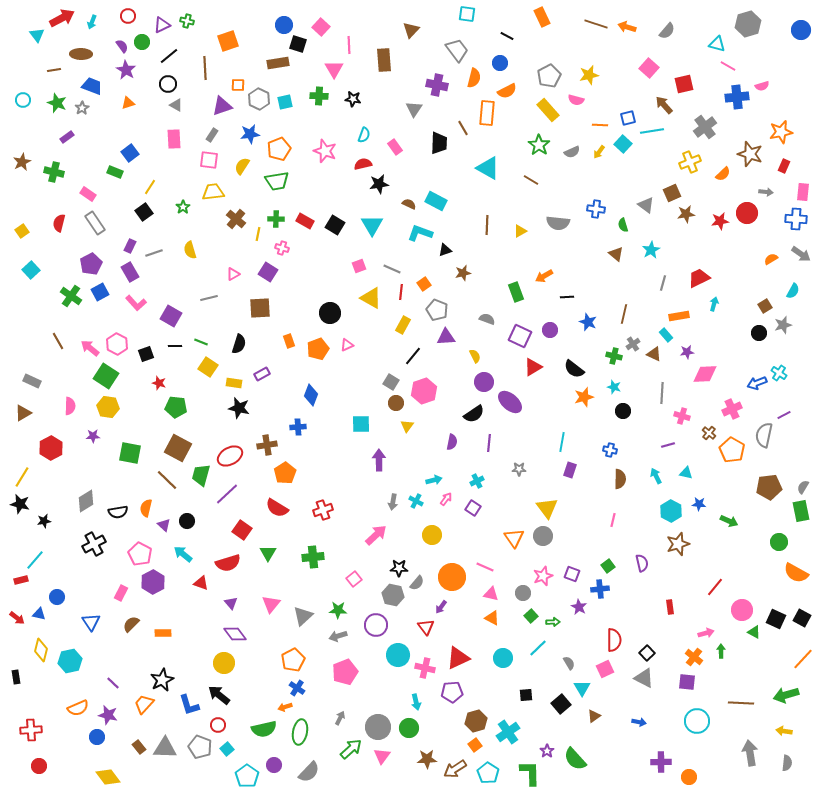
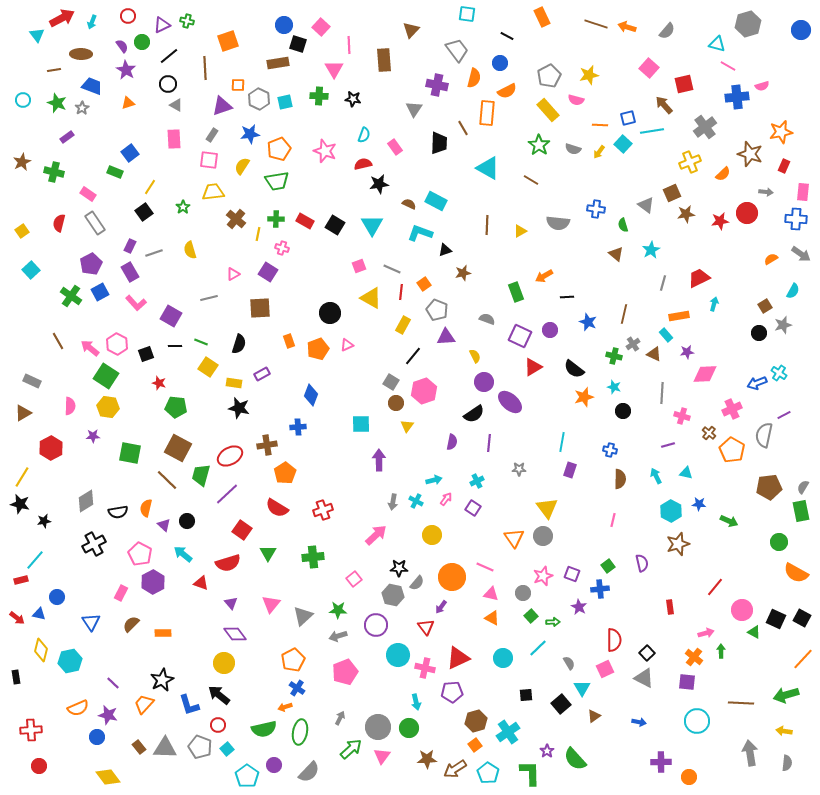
gray semicircle at (572, 152): moved 1 px right, 3 px up; rotated 42 degrees clockwise
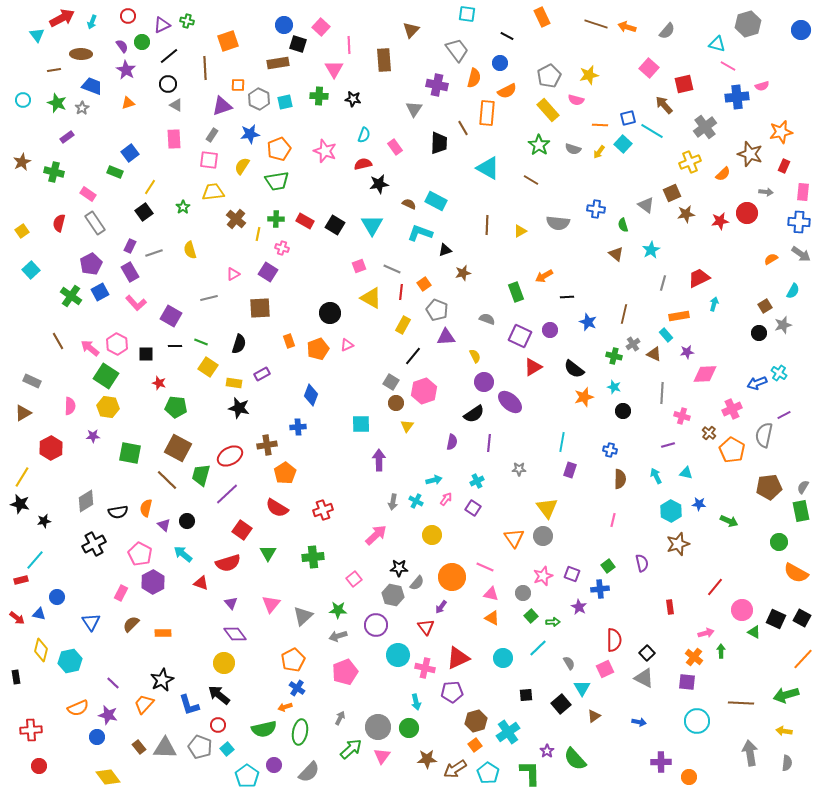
cyan line at (652, 131): rotated 40 degrees clockwise
blue cross at (796, 219): moved 3 px right, 3 px down
black square at (146, 354): rotated 21 degrees clockwise
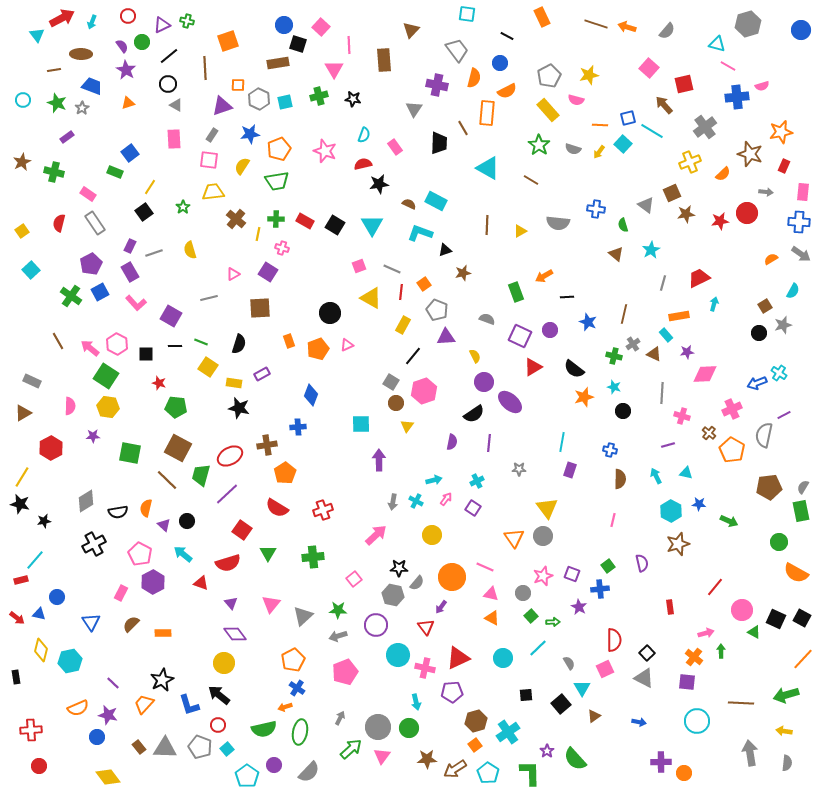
green cross at (319, 96): rotated 18 degrees counterclockwise
orange circle at (689, 777): moved 5 px left, 4 px up
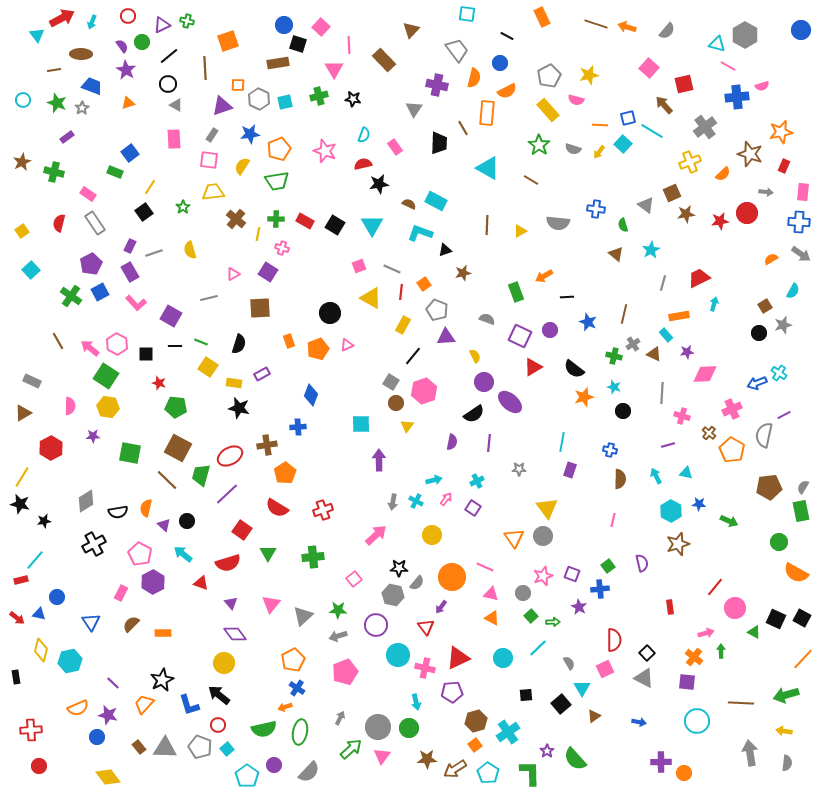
gray hexagon at (748, 24): moved 3 px left, 11 px down; rotated 15 degrees counterclockwise
brown rectangle at (384, 60): rotated 40 degrees counterclockwise
pink circle at (742, 610): moved 7 px left, 2 px up
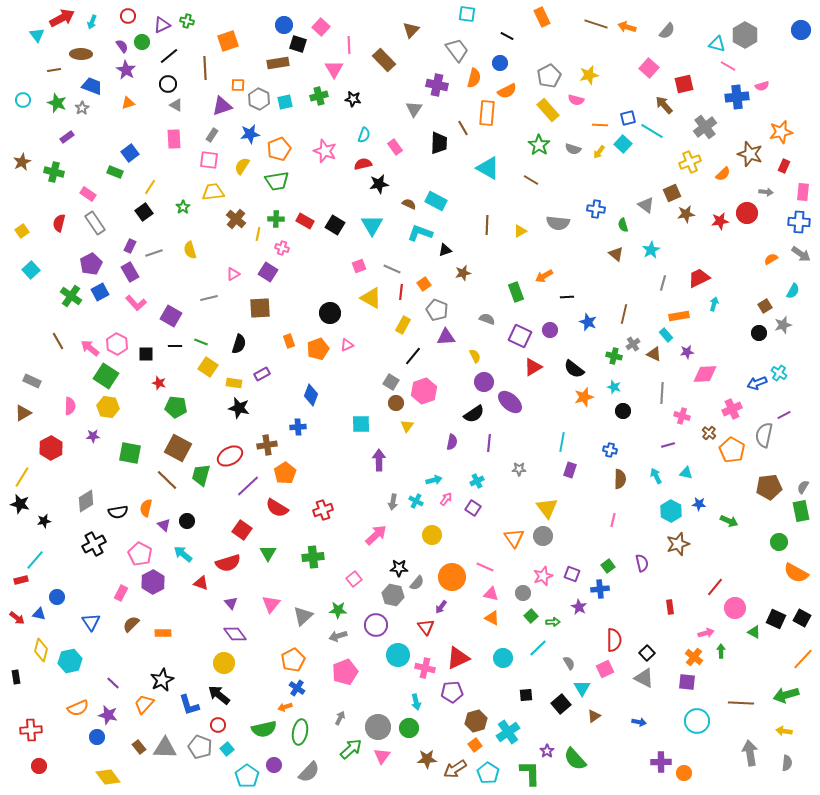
purple line at (227, 494): moved 21 px right, 8 px up
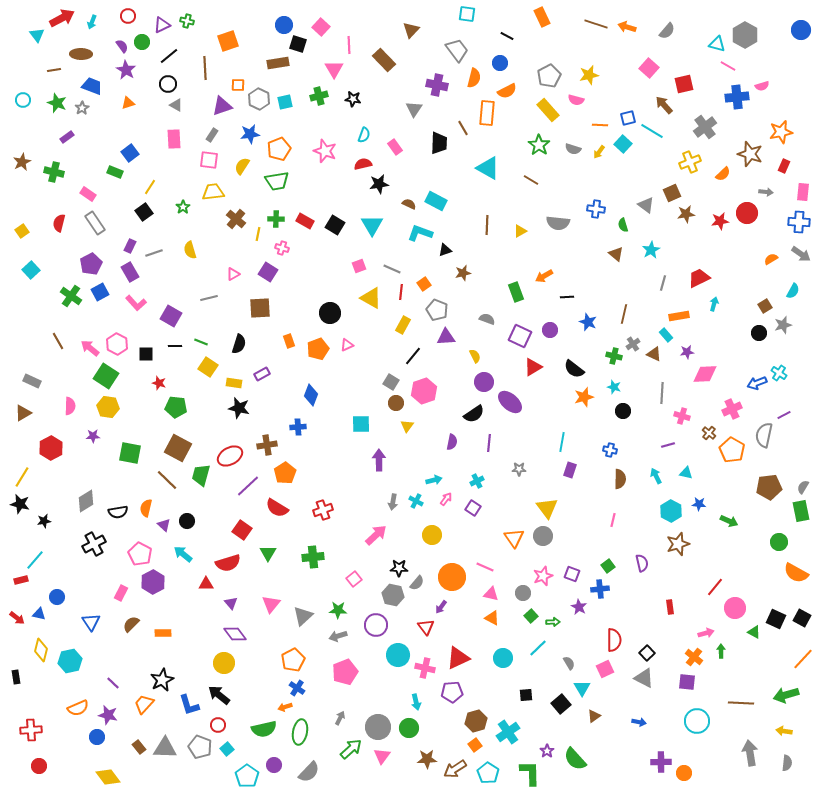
red triangle at (201, 583): moved 5 px right, 1 px down; rotated 21 degrees counterclockwise
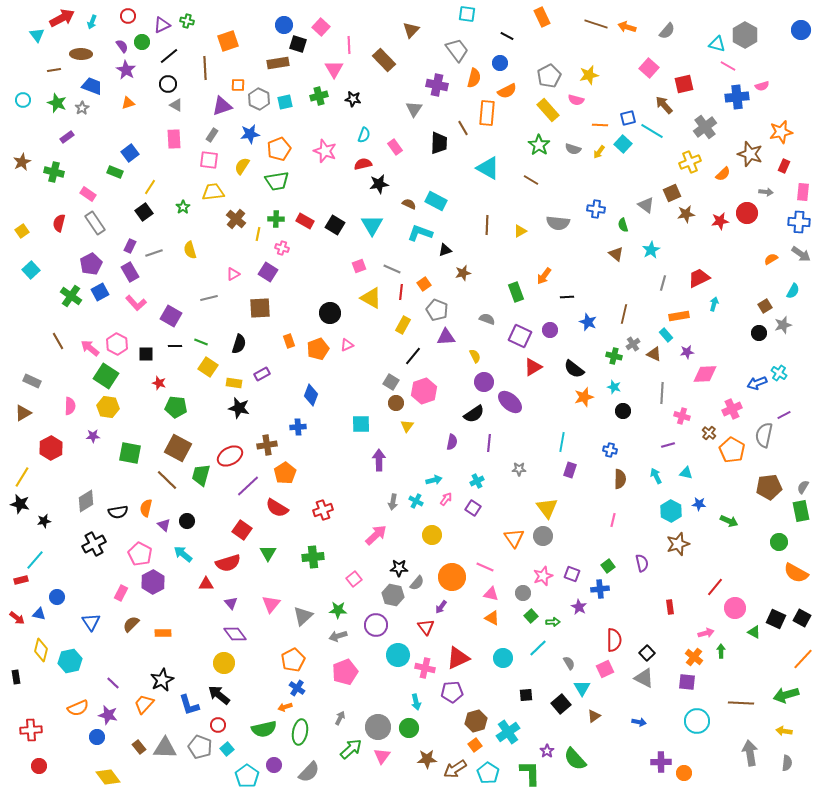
orange arrow at (544, 276): rotated 24 degrees counterclockwise
